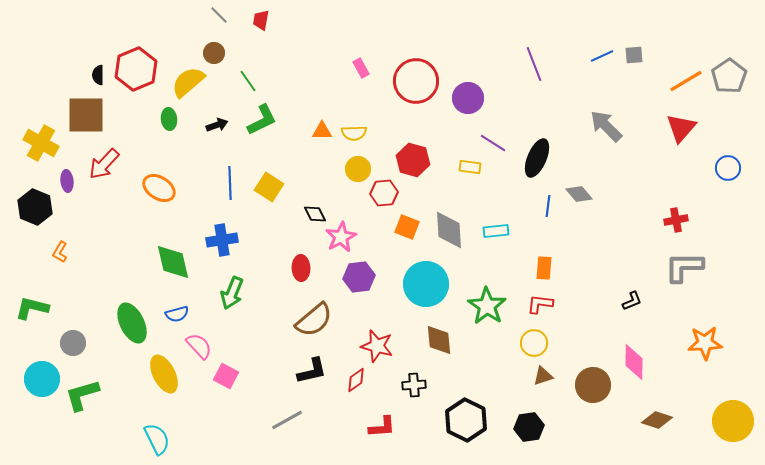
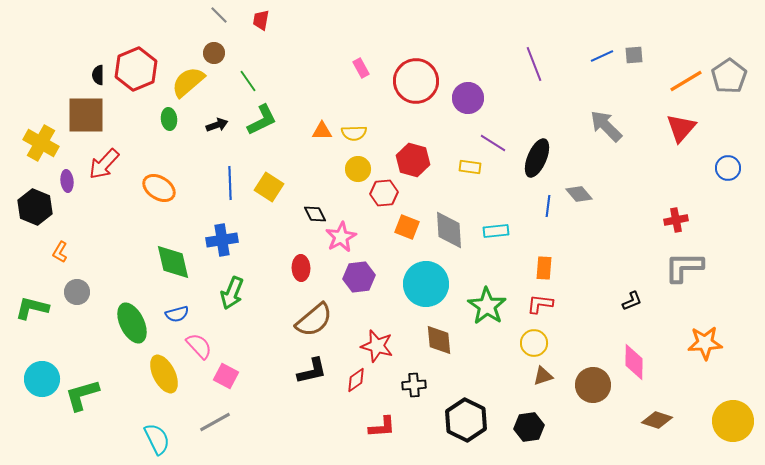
gray circle at (73, 343): moved 4 px right, 51 px up
gray line at (287, 420): moved 72 px left, 2 px down
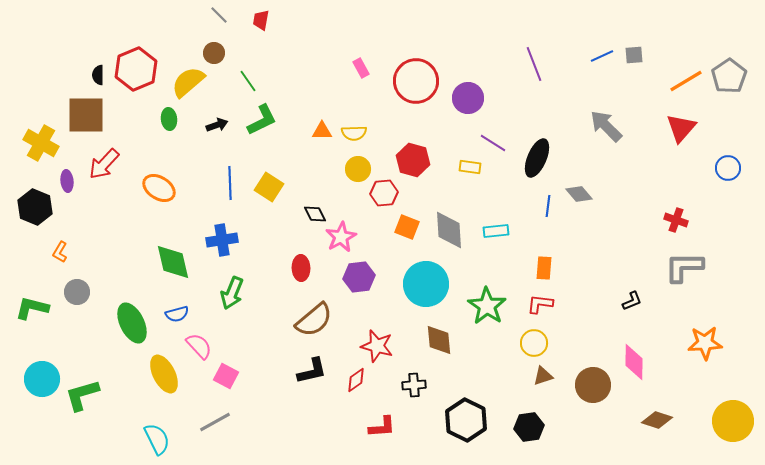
red cross at (676, 220): rotated 30 degrees clockwise
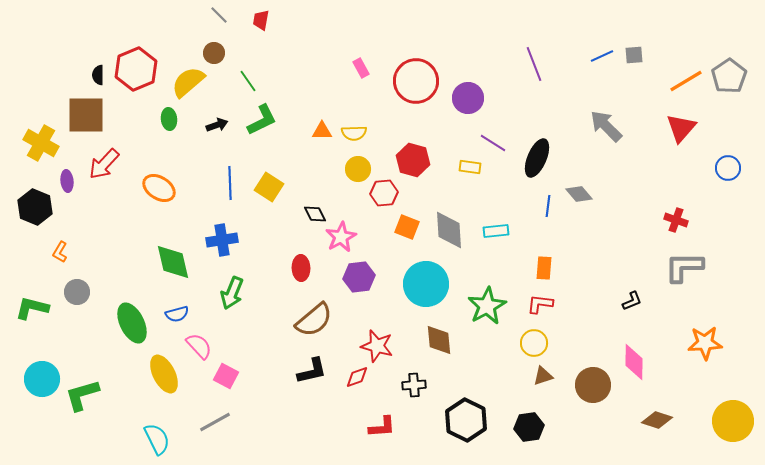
green star at (487, 306): rotated 9 degrees clockwise
red diamond at (356, 380): moved 1 px right, 3 px up; rotated 15 degrees clockwise
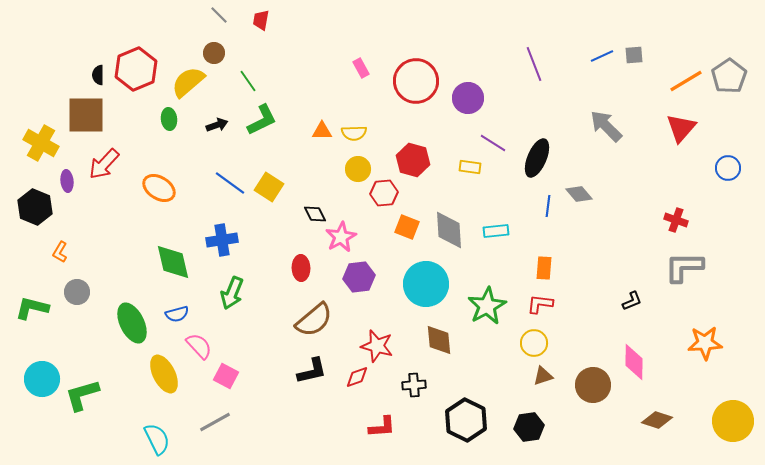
blue line at (230, 183): rotated 52 degrees counterclockwise
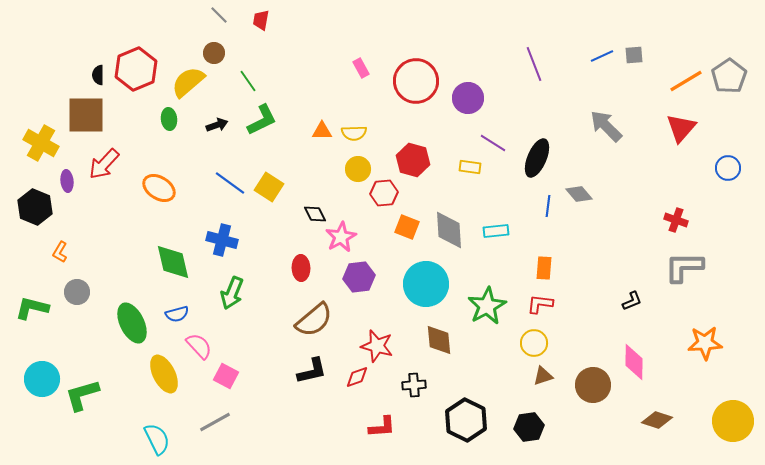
blue cross at (222, 240): rotated 24 degrees clockwise
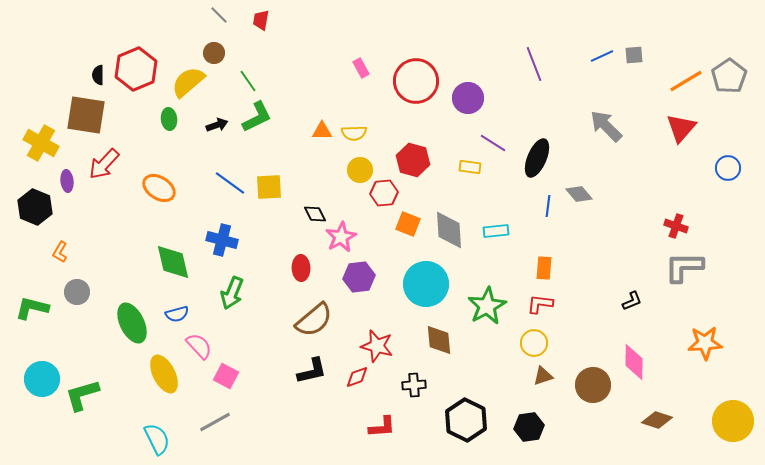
brown square at (86, 115): rotated 9 degrees clockwise
green L-shape at (262, 120): moved 5 px left, 3 px up
yellow circle at (358, 169): moved 2 px right, 1 px down
yellow square at (269, 187): rotated 36 degrees counterclockwise
red cross at (676, 220): moved 6 px down
orange square at (407, 227): moved 1 px right, 3 px up
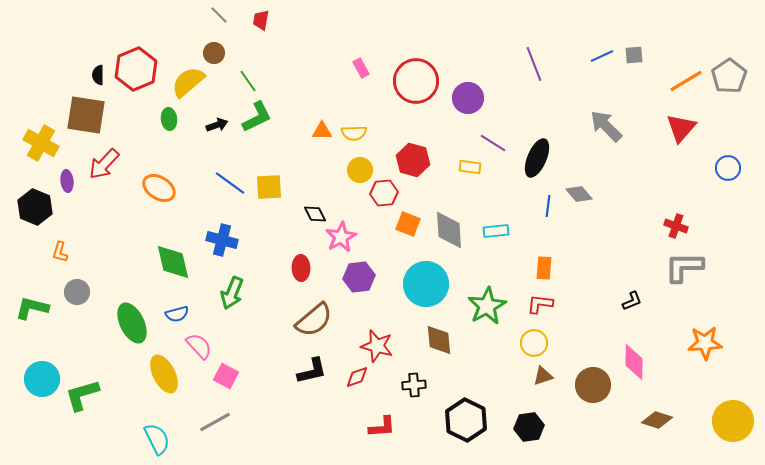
orange L-shape at (60, 252): rotated 15 degrees counterclockwise
